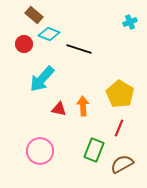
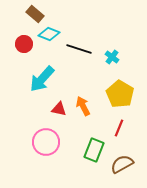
brown rectangle: moved 1 px right, 1 px up
cyan cross: moved 18 px left, 35 px down; rotated 32 degrees counterclockwise
orange arrow: rotated 24 degrees counterclockwise
pink circle: moved 6 px right, 9 px up
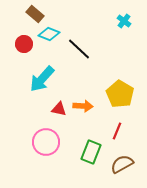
black line: rotated 25 degrees clockwise
cyan cross: moved 12 px right, 36 px up
orange arrow: rotated 120 degrees clockwise
red line: moved 2 px left, 3 px down
green rectangle: moved 3 px left, 2 px down
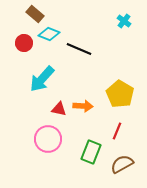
red circle: moved 1 px up
black line: rotated 20 degrees counterclockwise
pink circle: moved 2 px right, 3 px up
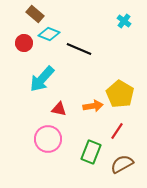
orange arrow: moved 10 px right; rotated 12 degrees counterclockwise
red line: rotated 12 degrees clockwise
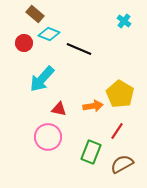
pink circle: moved 2 px up
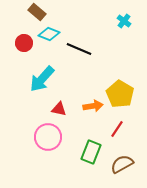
brown rectangle: moved 2 px right, 2 px up
red line: moved 2 px up
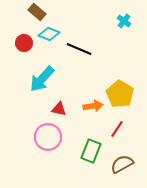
green rectangle: moved 1 px up
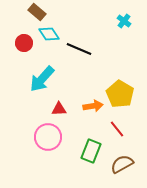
cyan diamond: rotated 35 degrees clockwise
red triangle: rotated 14 degrees counterclockwise
red line: rotated 72 degrees counterclockwise
